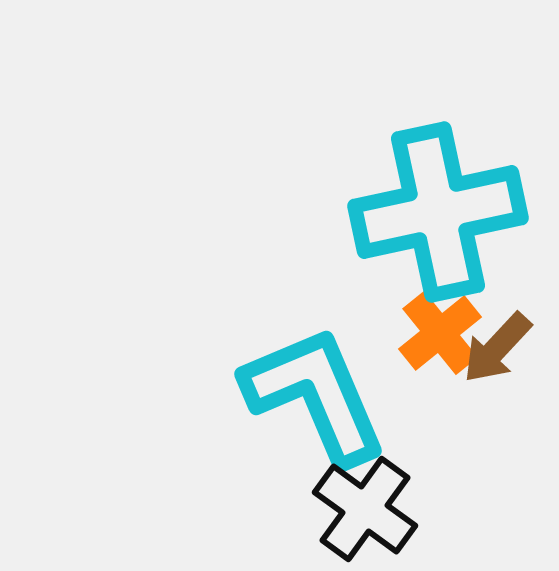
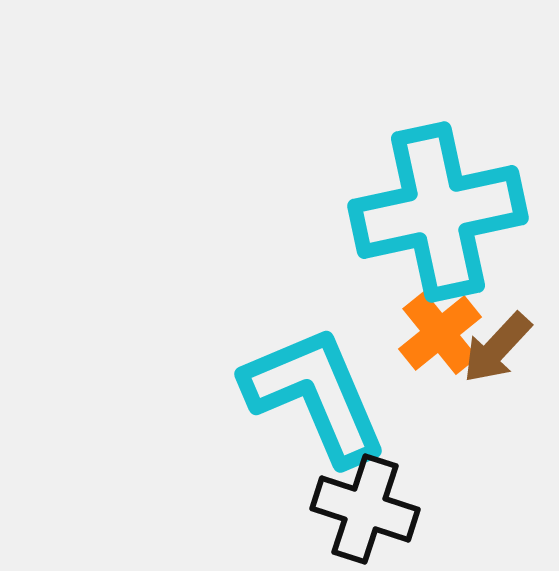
black cross: rotated 18 degrees counterclockwise
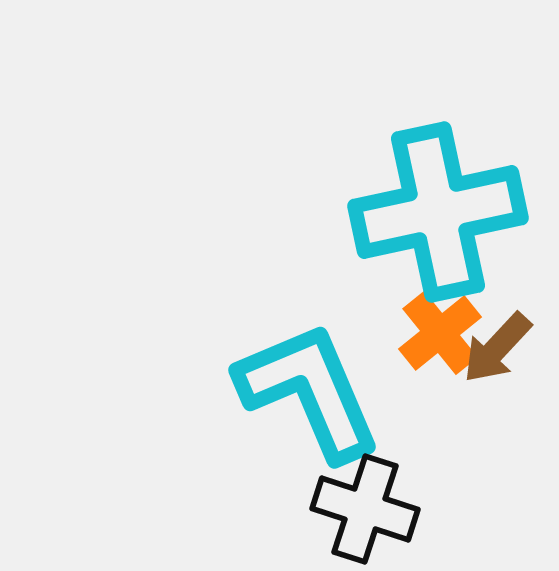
cyan L-shape: moved 6 px left, 4 px up
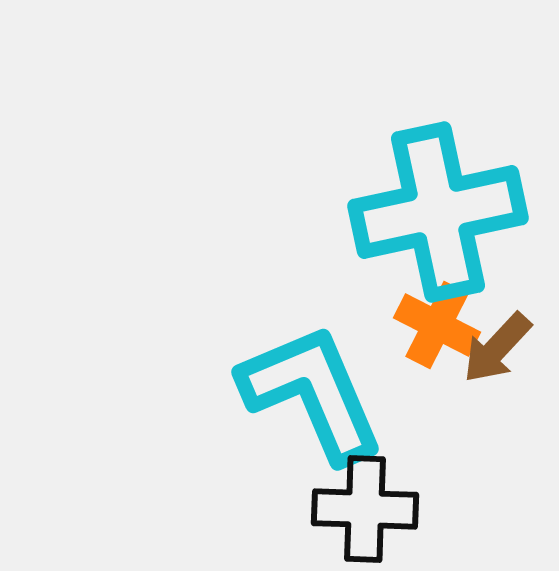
orange cross: moved 3 px left, 8 px up; rotated 24 degrees counterclockwise
cyan L-shape: moved 3 px right, 2 px down
black cross: rotated 16 degrees counterclockwise
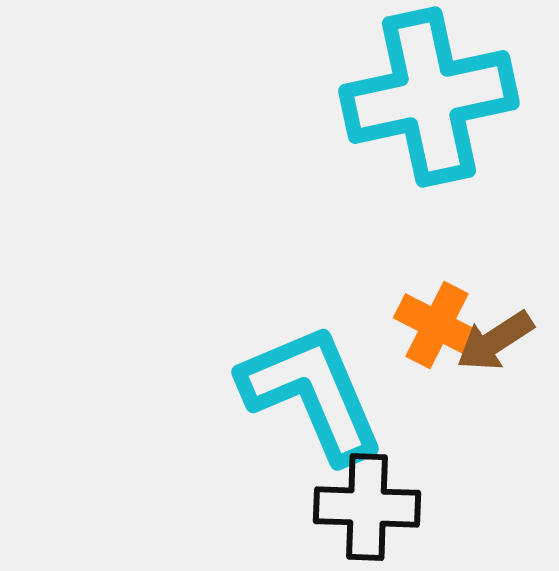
cyan cross: moved 9 px left, 115 px up
brown arrow: moved 2 px left, 7 px up; rotated 14 degrees clockwise
black cross: moved 2 px right, 2 px up
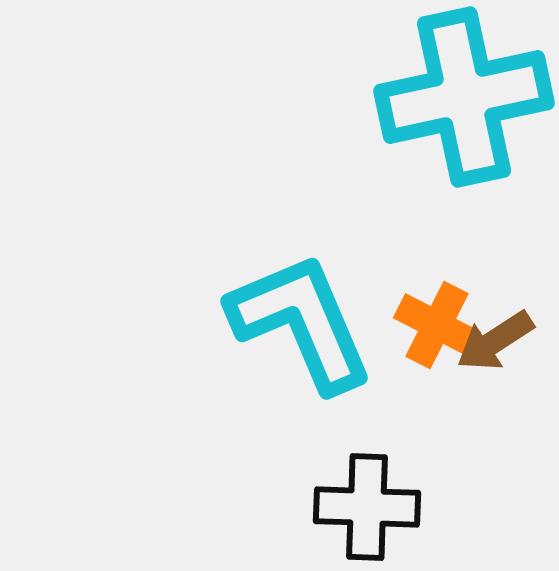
cyan cross: moved 35 px right
cyan L-shape: moved 11 px left, 71 px up
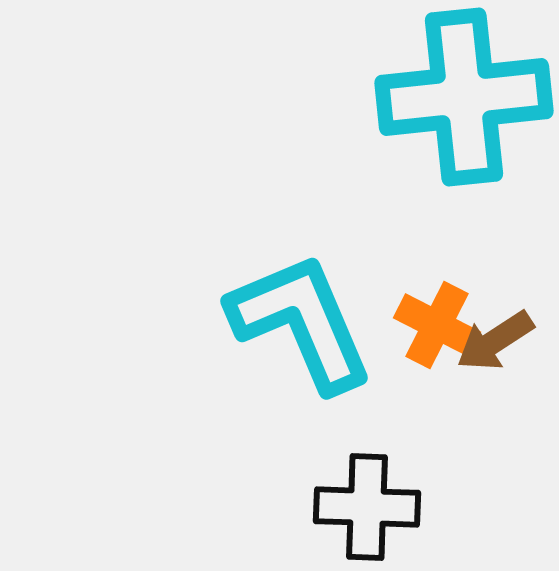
cyan cross: rotated 6 degrees clockwise
